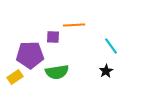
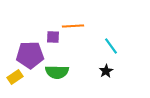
orange line: moved 1 px left, 1 px down
green semicircle: rotated 10 degrees clockwise
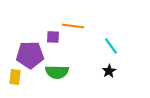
orange line: rotated 10 degrees clockwise
black star: moved 3 px right
yellow rectangle: rotated 49 degrees counterclockwise
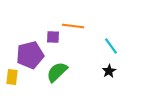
purple pentagon: rotated 12 degrees counterclockwise
green semicircle: rotated 135 degrees clockwise
yellow rectangle: moved 3 px left
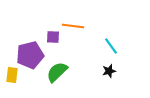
black star: rotated 16 degrees clockwise
yellow rectangle: moved 2 px up
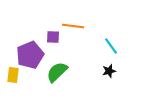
purple pentagon: rotated 8 degrees counterclockwise
yellow rectangle: moved 1 px right
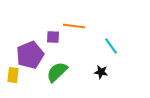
orange line: moved 1 px right
black star: moved 8 px left, 1 px down; rotated 24 degrees clockwise
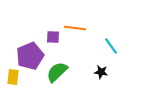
orange line: moved 1 px right, 2 px down
purple pentagon: moved 1 px down
yellow rectangle: moved 2 px down
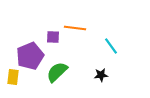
black star: moved 3 px down; rotated 16 degrees counterclockwise
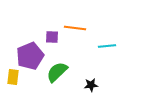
purple square: moved 1 px left
cyan line: moved 4 px left; rotated 60 degrees counterclockwise
black star: moved 10 px left, 10 px down
